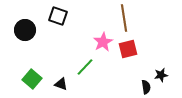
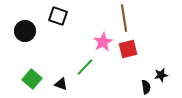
black circle: moved 1 px down
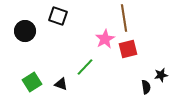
pink star: moved 2 px right, 3 px up
green square: moved 3 px down; rotated 18 degrees clockwise
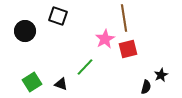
black star: rotated 16 degrees counterclockwise
black semicircle: rotated 24 degrees clockwise
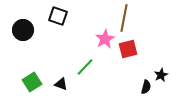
brown line: rotated 20 degrees clockwise
black circle: moved 2 px left, 1 px up
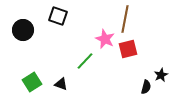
brown line: moved 1 px right, 1 px down
pink star: rotated 18 degrees counterclockwise
green line: moved 6 px up
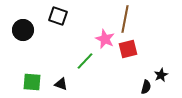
green square: rotated 36 degrees clockwise
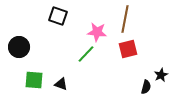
black circle: moved 4 px left, 17 px down
pink star: moved 8 px left, 7 px up; rotated 18 degrees counterclockwise
green line: moved 1 px right, 7 px up
green square: moved 2 px right, 2 px up
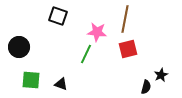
green line: rotated 18 degrees counterclockwise
green square: moved 3 px left
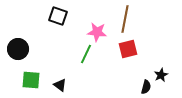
black circle: moved 1 px left, 2 px down
black triangle: moved 1 px left, 1 px down; rotated 16 degrees clockwise
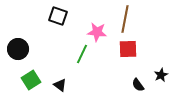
red square: rotated 12 degrees clockwise
green line: moved 4 px left
green square: rotated 36 degrees counterclockwise
black semicircle: moved 8 px left, 2 px up; rotated 128 degrees clockwise
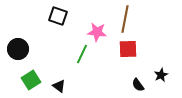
black triangle: moved 1 px left, 1 px down
